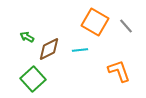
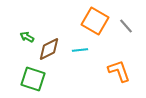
orange square: moved 1 px up
green square: rotated 30 degrees counterclockwise
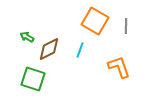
gray line: rotated 42 degrees clockwise
cyan line: rotated 63 degrees counterclockwise
orange L-shape: moved 4 px up
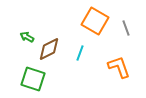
gray line: moved 2 px down; rotated 21 degrees counterclockwise
cyan line: moved 3 px down
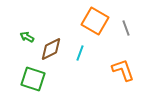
brown diamond: moved 2 px right
orange L-shape: moved 4 px right, 3 px down
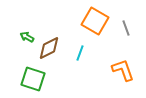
brown diamond: moved 2 px left, 1 px up
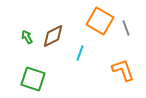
orange square: moved 5 px right
green arrow: rotated 32 degrees clockwise
brown diamond: moved 4 px right, 12 px up
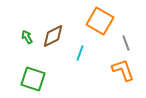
gray line: moved 15 px down
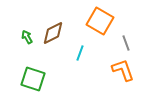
brown diamond: moved 3 px up
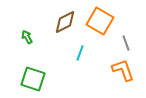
brown diamond: moved 12 px right, 11 px up
